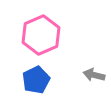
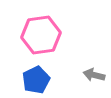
pink hexagon: rotated 15 degrees clockwise
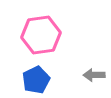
gray arrow: rotated 15 degrees counterclockwise
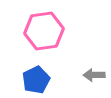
pink hexagon: moved 3 px right, 4 px up
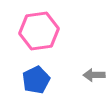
pink hexagon: moved 5 px left
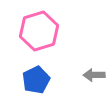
pink hexagon: rotated 9 degrees counterclockwise
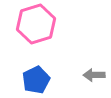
pink hexagon: moved 3 px left, 7 px up
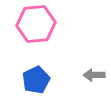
pink hexagon: rotated 12 degrees clockwise
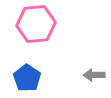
blue pentagon: moved 9 px left, 2 px up; rotated 12 degrees counterclockwise
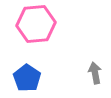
gray arrow: moved 1 px right, 2 px up; rotated 80 degrees clockwise
